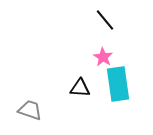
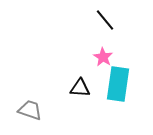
cyan rectangle: rotated 16 degrees clockwise
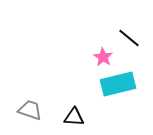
black line: moved 24 px right, 18 px down; rotated 10 degrees counterclockwise
cyan rectangle: rotated 68 degrees clockwise
black triangle: moved 6 px left, 29 px down
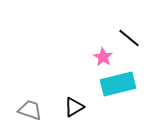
black triangle: moved 10 px up; rotated 35 degrees counterclockwise
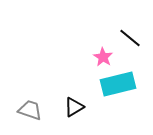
black line: moved 1 px right
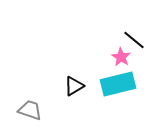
black line: moved 4 px right, 2 px down
pink star: moved 18 px right
black triangle: moved 21 px up
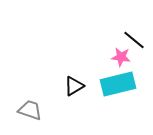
pink star: rotated 24 degrees counterclockwise
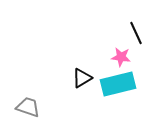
black line: moved 2 px right, 7 px up; rotated 25 degrees clockwise
black triangle: moved 8 px right, 8 px up
gray trapezoid: moved 2 px left, 3 px up
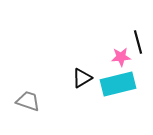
black line: moved 2 px right, 9 px down; rotated 10 degrees clockwise
pink star: rotated 12 degrees counterclockwise
gray trapezoid: moved 6 px up
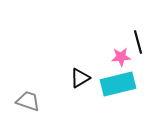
black triangle: moved 2 px left
